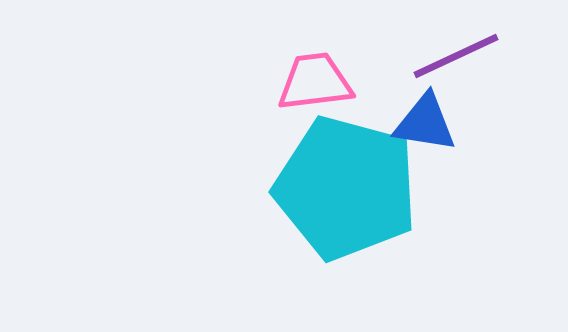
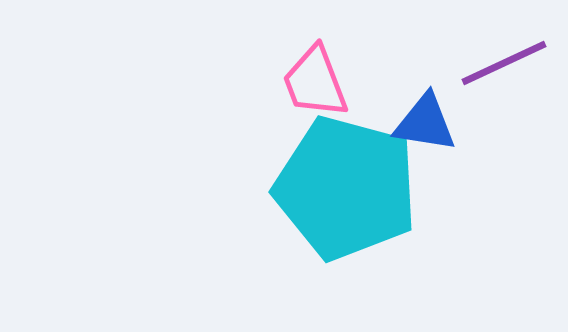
purple line: moved 48 px right, 7 px down
pink trapezoid: rotated 104 degrees counterclockwise
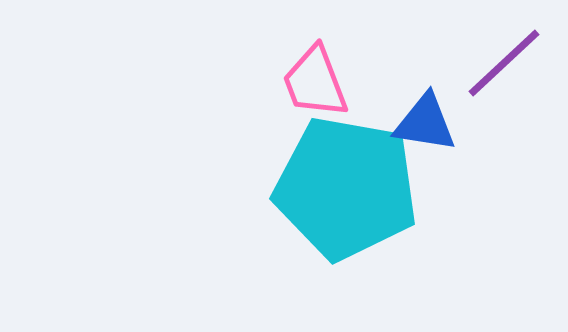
purple line: rotated 18 degrees counterclockwise
cyan pentagon: rotated 5 degrees counterclockwise
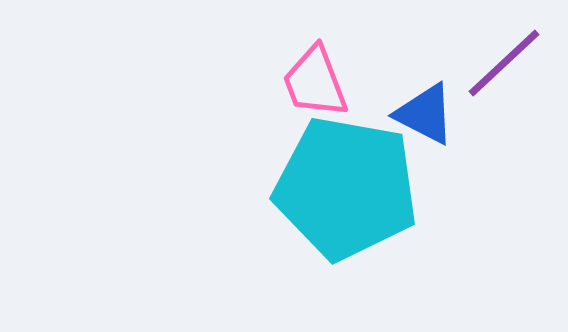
blue triangle: moved 9 px up; rotated 18 degrees clockwise
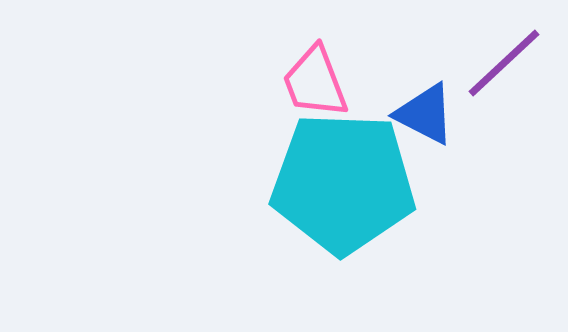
cyan pentagon: moved 3 px left, 5 px up; rotated 8 degrees counterclockwise
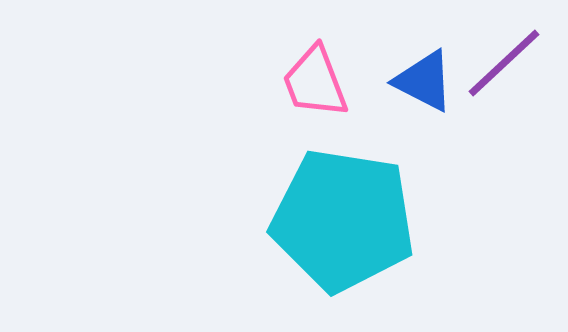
blue triangle: moved 1 px left, 33 px up
cyan pentagon: moved 37 px down; rotated 7 degrees clockwise
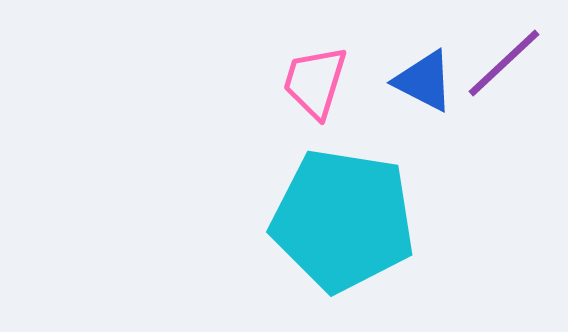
pink trapezoid: rotated 38 degrees clockwise
